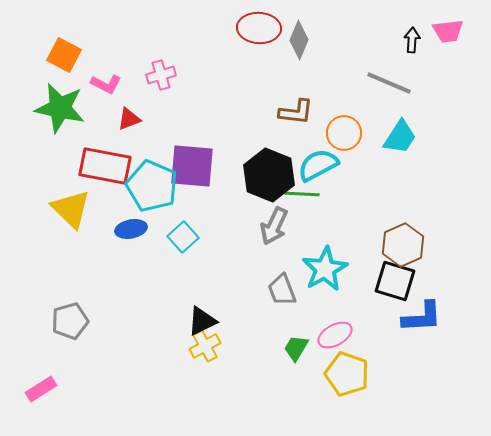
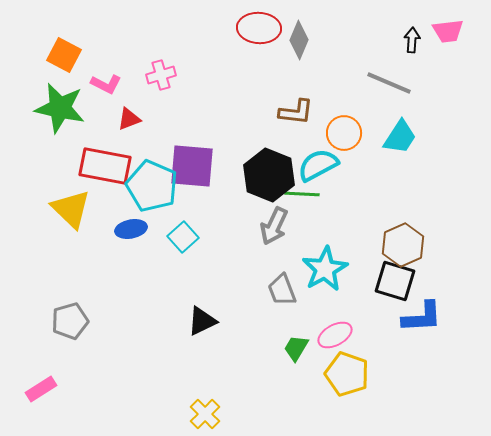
yellow cross: moved 68 px down; rotated 16 degrees counterclockwise
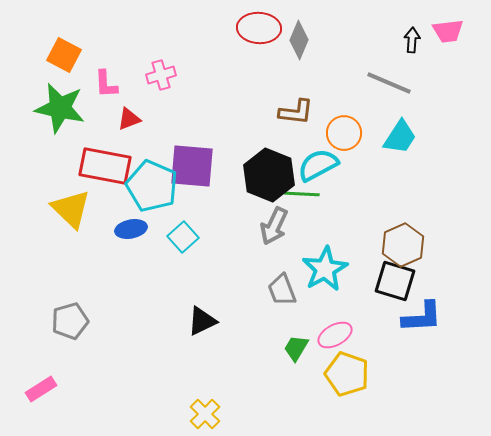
pink L-shape: rotated 60 degrees clockwise
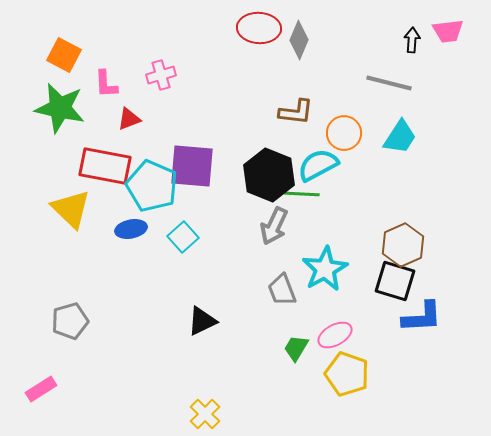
gray line: rotated 9 degrees counterclockwise
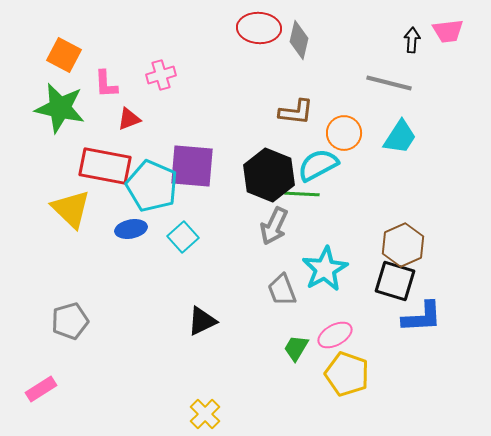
gray diamond: rotated 9 degrees counterclockwise
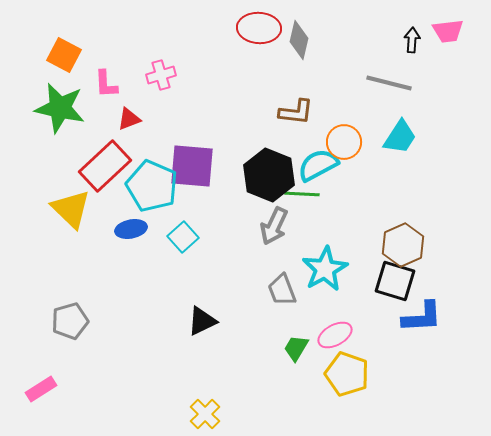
orange circle: moved 9 px down
red rectangle: rotated 54 degrees counterclockwise
